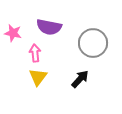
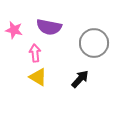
pink star: moved 1 px right, 3 px up
gray circle: moved 1 px right
yellow triangle: rotated 36 degrees counterclockwise
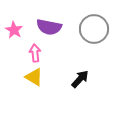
pink star: rotated 18 degrees clockwise
gray circle: moved 14 px up
yellow triangle: moved 4 px left
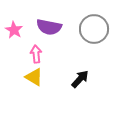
pink arrow: moved 1 px right, 1 px down
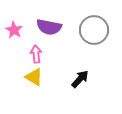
gray circle: moved 1 px down
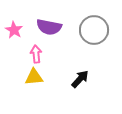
yellow triangle: rotated 36 degrees counterclockwise
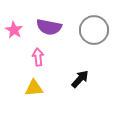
pink arrow: moved 2 px right, 3 px down
yellow triangle: moved 11 px down
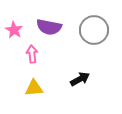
pink arrow: moved 6 px left, 3 px up
black arrow: rotated 18 degrees clockwise
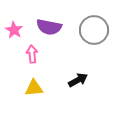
black arrow: moved 2 px left, 1 px down
